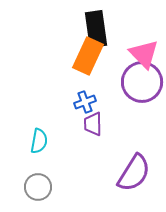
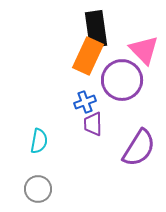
pink triangle: moved 4 px up
purple circle: moved 20 px left, 2 px up
purple semicircle: moved 5 px right, 25 px up
gray circle: moved 2 px down
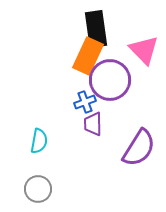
purple circle: moved 12 px left
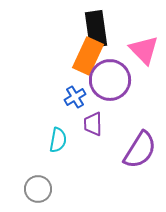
blue cross: moved 10 px left, 5 px up; rotated 10 degrees counterclockwise
cyan semicircle: moved 19 px right, 1 px up
purple semicircle: moved 1 px right, 2 px down
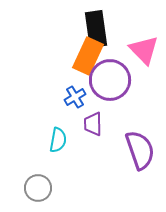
purple semicircle: rotated 51 degrees counterclockwise
gray circle: moved 1 px up
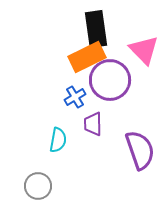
orange rectangle: moved 1 px left, 1 px down; rotated 39 degrees clockwise
gray circle: moved 2 px up
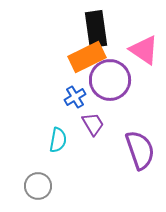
pink triangle: rotated 12 degrees counterclockwise
purple trapezoid: rotated 150 degrees clockwise
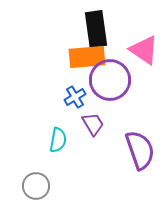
orange rectangle: rotated 21 degrees clockwise
gray circle: moved 2 px left
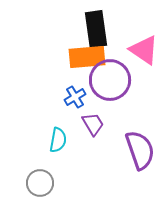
gray circle: moved 4 px right, 3 px up
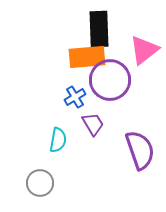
black rectangle: moved 3 px right; rotated 6 degrees clockwise
pink triangle: rotated 48 degrees clockwise
